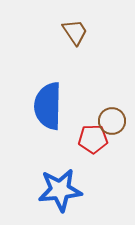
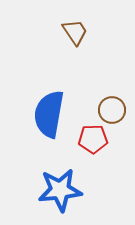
blue semicircle: moved 1 px right, 8 px down; rotated 9 degrees clockwise
brown circle: moved 11 px up
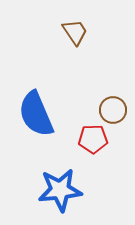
brown circle: moved 1 px right
blue semicircle: moved 13 px left; rotated 33 degrees counterclockwise
